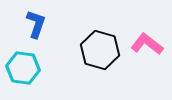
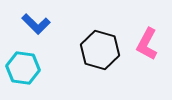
blue L-shape: rotated 116 degrees clockwise
pink L-shape: rotated 100 degrees counterclockwise
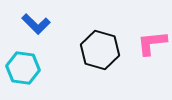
pink L-shape: moved 5 px right, 1 px up; rotated 56 degrees clockwise
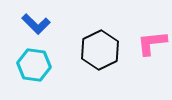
black hexagon: rotated 18 degrees clockwise
cyan hexagon: moved 11 px right, 3 px up
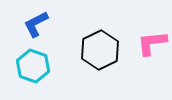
blue L-shape: rotated 108 degrees clockwise
cyan hexagon: moved 1 px left, 1 px down; rotated 12 degrees clockwise
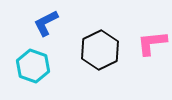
blue L-shape: moved 10 px right, 1 px up
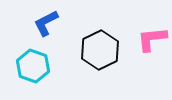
pink L-shape: moved 4 px up
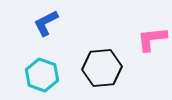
black hexagon: moved 2 px right, 18 px down; rotated 21 degrees clockwise
cyan hexagon: moved 9 px right, 9 px down
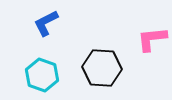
black hexagon: rotated 9 degrees clockwise
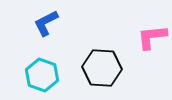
pink L-shape: moved 2 px up
